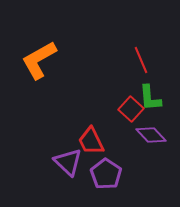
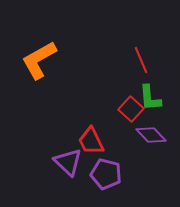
purple pentagon: rotated 20 degrees counterclockwise
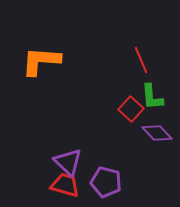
orange L-shape: moved 2 px right, 1 px down; rotated 33 degrees clockwise
green L-shape: moved 2 px right, 1 px up
purple diamond: moved 6 px right, 2 px up
red trapezoid: moved 26 px left, 44 px down; rotated 132 degrees clockwise
purple pentagon: moved 8 px down
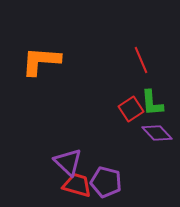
green L-shape: moved 6 px down
red square: rotated 15 degrees clockwise
red trapezoid: moved 12 px right
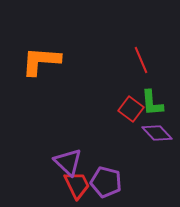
red square: rotated 20 degrees counterclockwise
red trapezoid: rotated 48 degrees clockwise
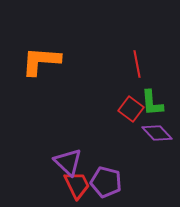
red line: moved 4 px left, 4 px down; rotated 12 degrees clockwise
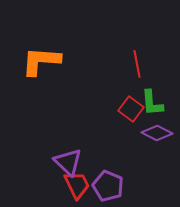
purple diamond: rotated 20 degrees counterclockwise
purple pentagon: moved 2 px right, 4 px down; rotated 8 degrees clockwise
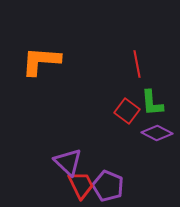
red square: moved 4 px left, 2 px down
red trapezoid: moved 4 px right
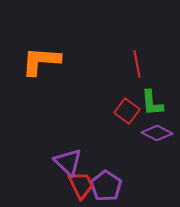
purple pentagon: moved 2 px left; rotated 12 degrees clockwise
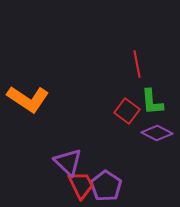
orange L-shape: moved 13 px left, 38 px down; rotated 150 degrees counterclockwise
green L-shape: moved 1 px up
